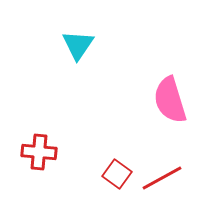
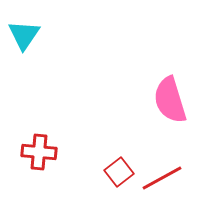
cyan triangle: moved 54 px left, 10 px up
red square: moved 2 px right, 2 px up; rotated 16 degrees clockwise
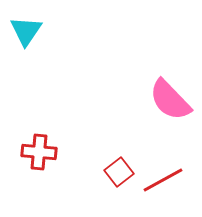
cyan triangle: moved 2 px right, 4 px up
pink semicircle: rotated 27 degrees counterclockwise
red line: moved 1 px right, 2 px down
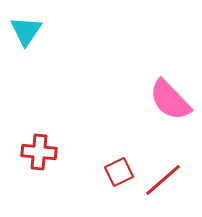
red square: rotated 12 degrees clockwise
red line: rotated 12 degrees counterclockwise
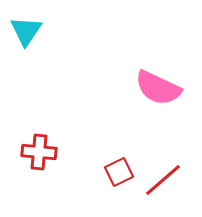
pink semicircle: moved 12 px left, 12 px up; rotated 21 degrees counterclockwise
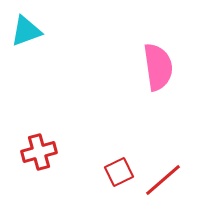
cyan triangle: rotated 36 degrees clockwise
pink semicircle: moved 21 px up; rotated 123 degrees counterclockwise
red cross: rotated 20 degrees counterclockwise
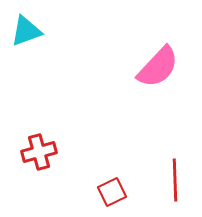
pink semicircle: rotated 51 degrees clockwise
red square: moved 7 px left, 20 px down
red line: moved 12 px right; rotated 51 degrees counterclockwise
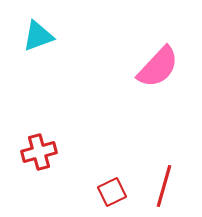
cyan triangle: moved 12 px right, 5 px down
red line: moved 11 px left, 6 px down; rotated 18 degrees clockwise
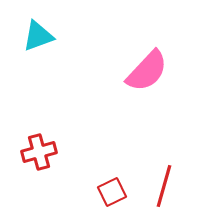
pink semicircle: moved 11 px left, 4 px down
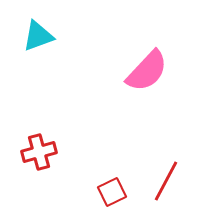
red line: moved 2 px right, 5 px up; rotated 12 degrees clockwise
